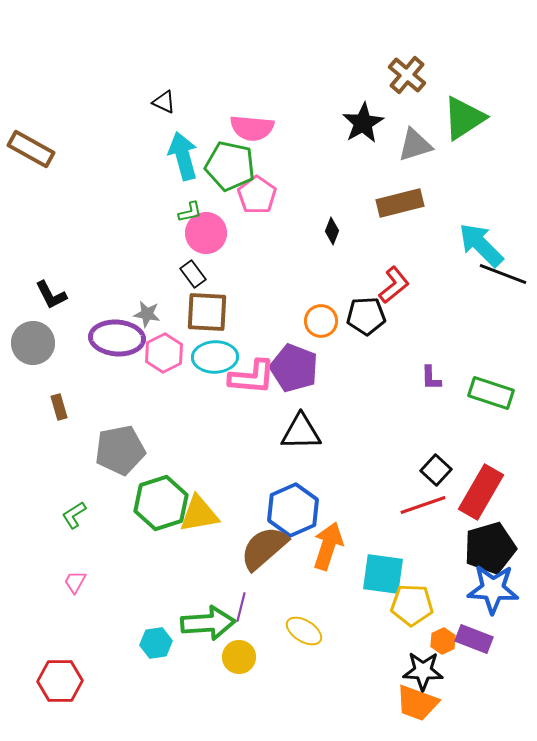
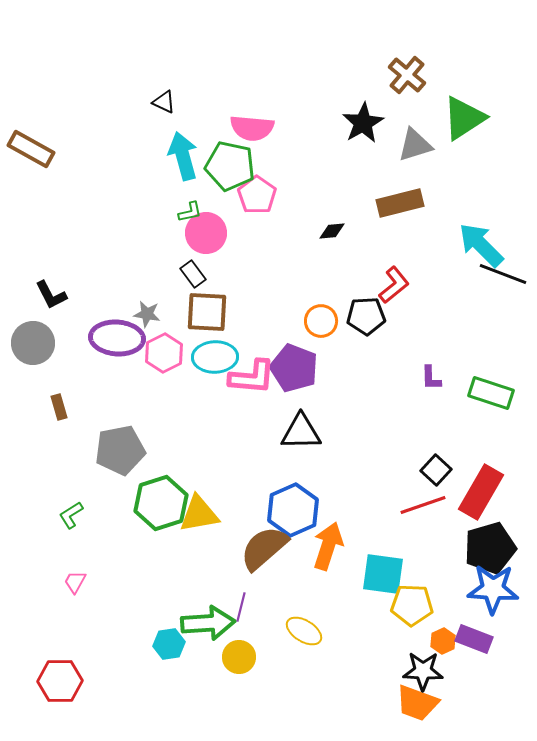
black diamond at (332, 231): rotated 64 degrees clockwise
green L-shape at (74, 515): moved 3 px left
cyan hexagon at (156, 643): moved 13 px right, 1 px down
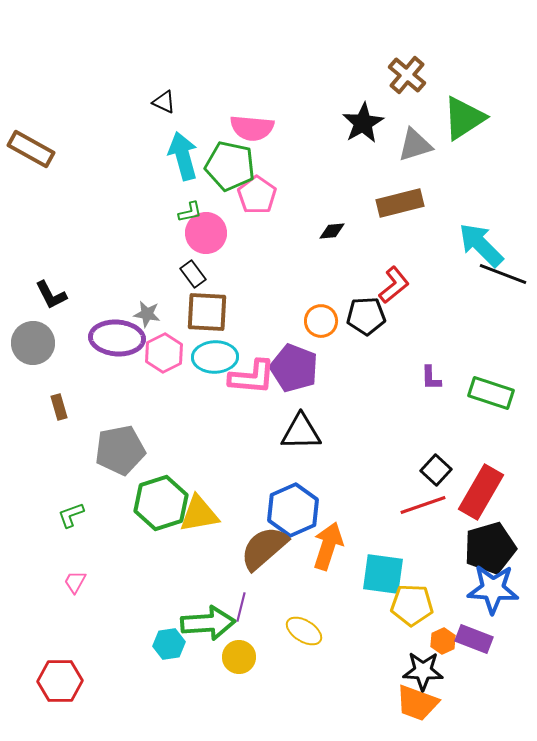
green L-shape at (71, 515): rotated 12 degrees clockwise
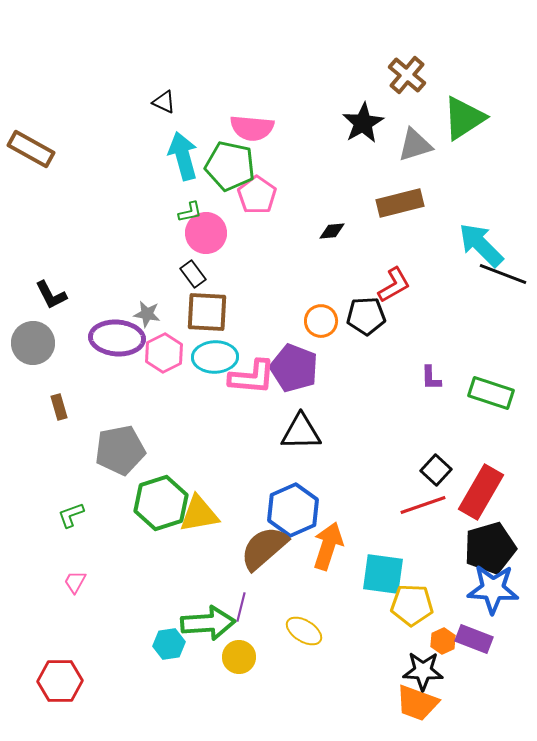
red L-shape at (394, 285): rotated 9 degrees clockwise
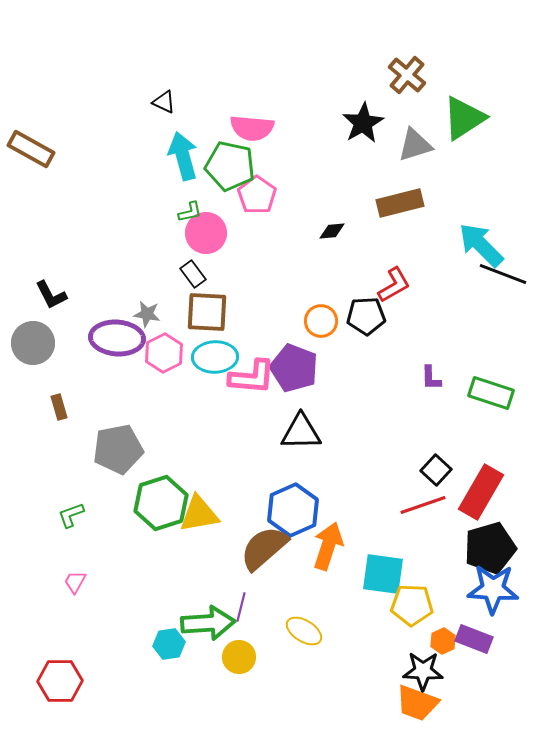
gray pentagon at (120, 450): moved 2 px left, 1 px up
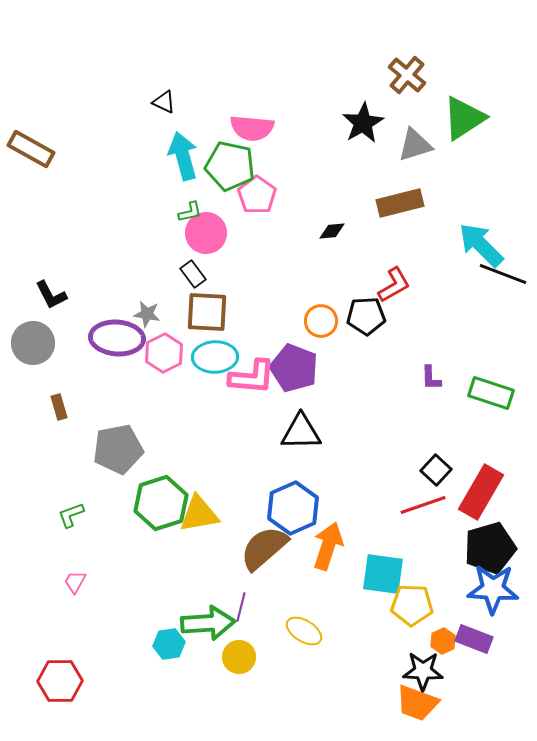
blue hexagon at (293, 510): moved 2 px up
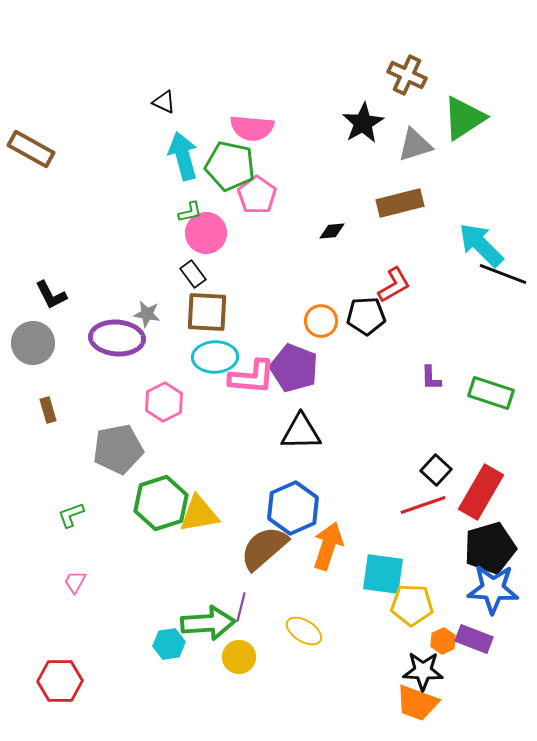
brown cross at (407, 75): rotated 15 degrees counterclockwise
pink hexagon at (164, 353): moved 49 px down
brown rectangle at (59, 407): moved 11 px left, 3 px down
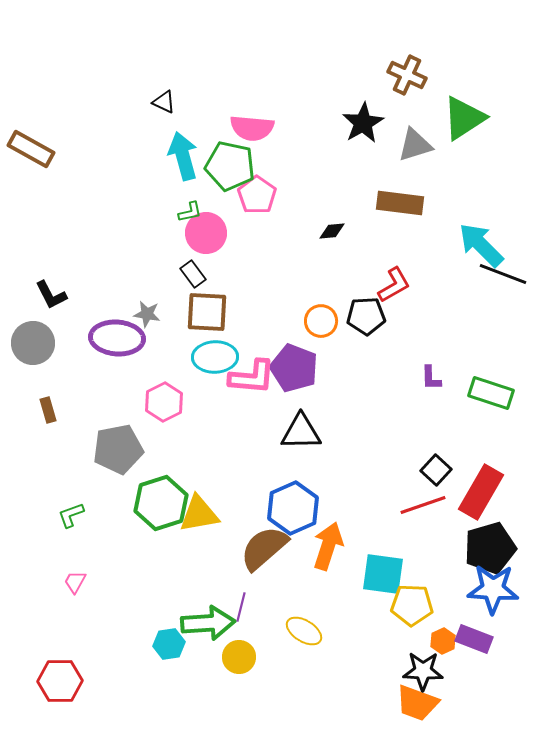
brown rectangle at (400, 203): rotated 21 degrees clockwise
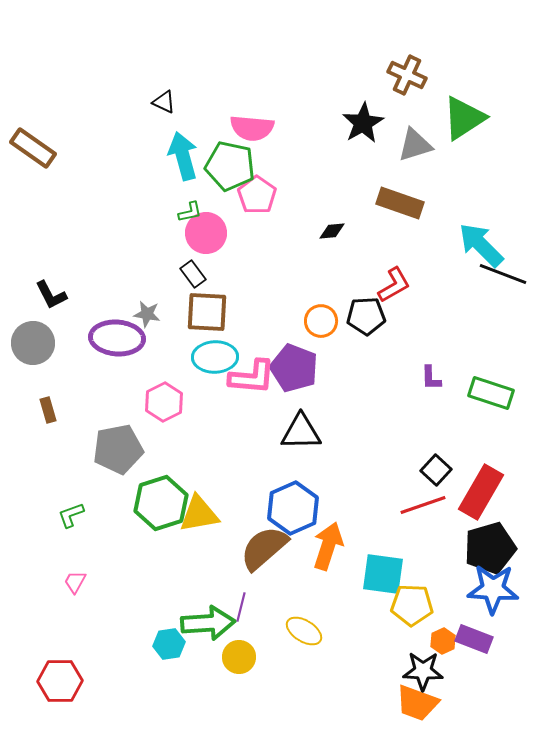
brown rectangle at (31, 149): moved 2 px right, 1 px up; rotated 6 degrees clockwise
brown rectangle at (400, 203): rotated 12 degrees clockwise
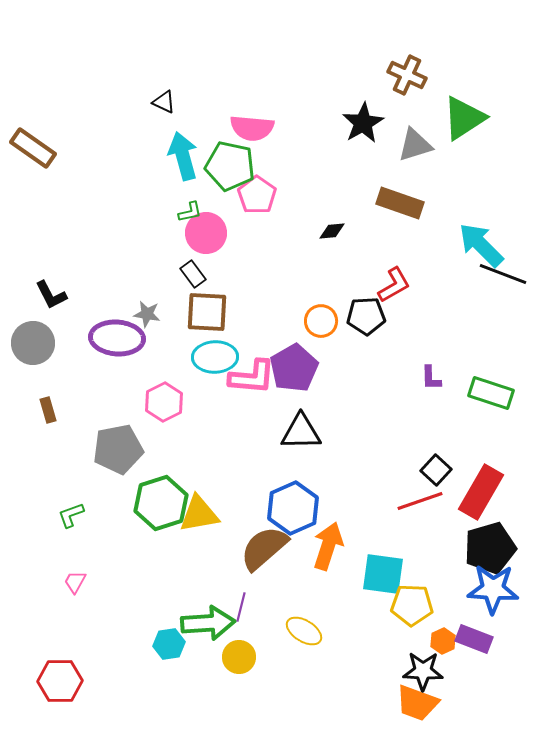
purple pentagon at (294, 368): rotated 21 degrees clockwise
red line at (423, 505): moved 3 px left, 4 px up
